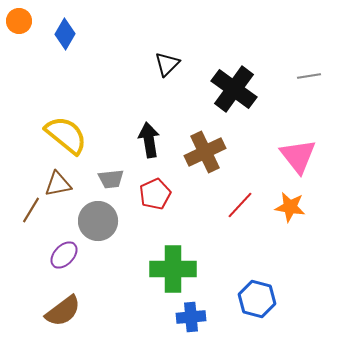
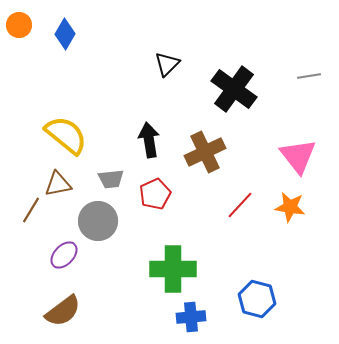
orange circle: moved 4 px down
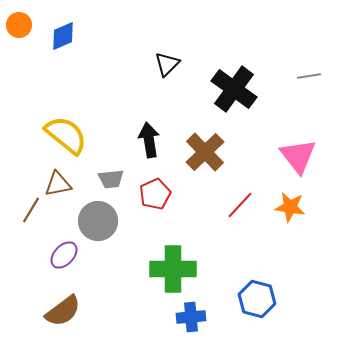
blue diamond: moved 2 px left, 2 px down; rotated 36 degrees clockwise
brown cross: rotated 18 degrees counterclockwise
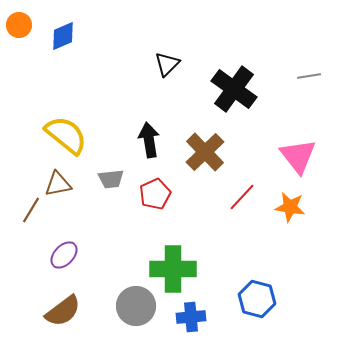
red line: moved 2 px right, 8 px up
gray circle: moved 38 px right, 85 px down
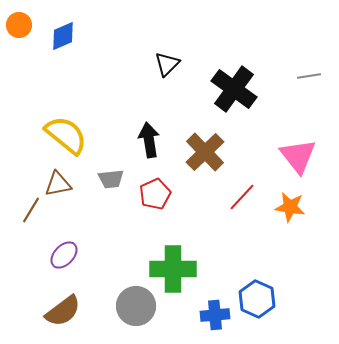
blue hexagon: rotated 9 degrees clockwise
blue cross: moved 24 px right, 2 px up
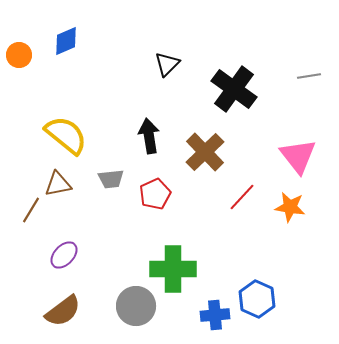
orange circle: moved 30 px down
blue diamond: moved 3 px right, 5 px down
black arrow: moved 4 px up
